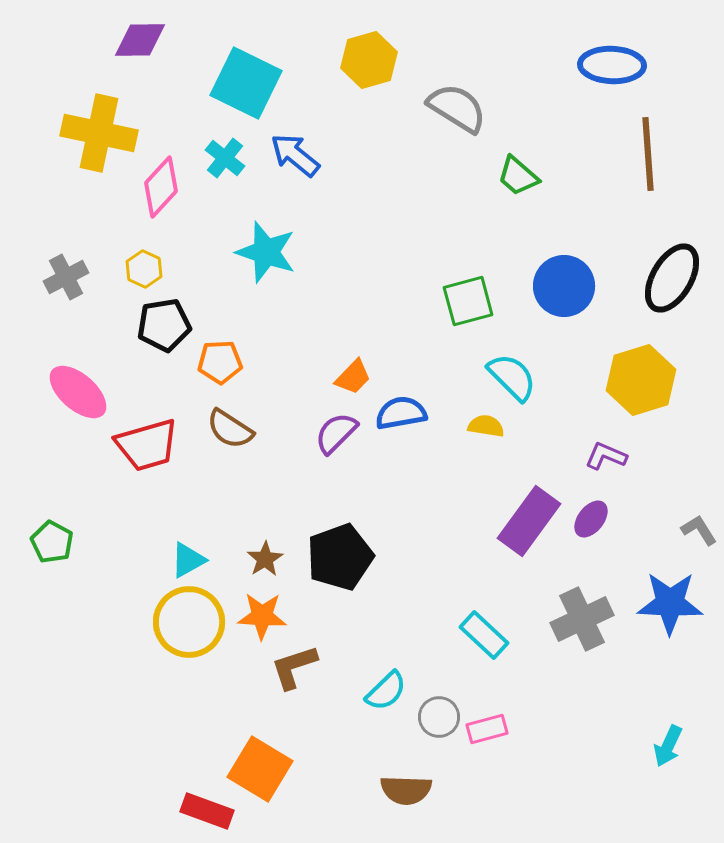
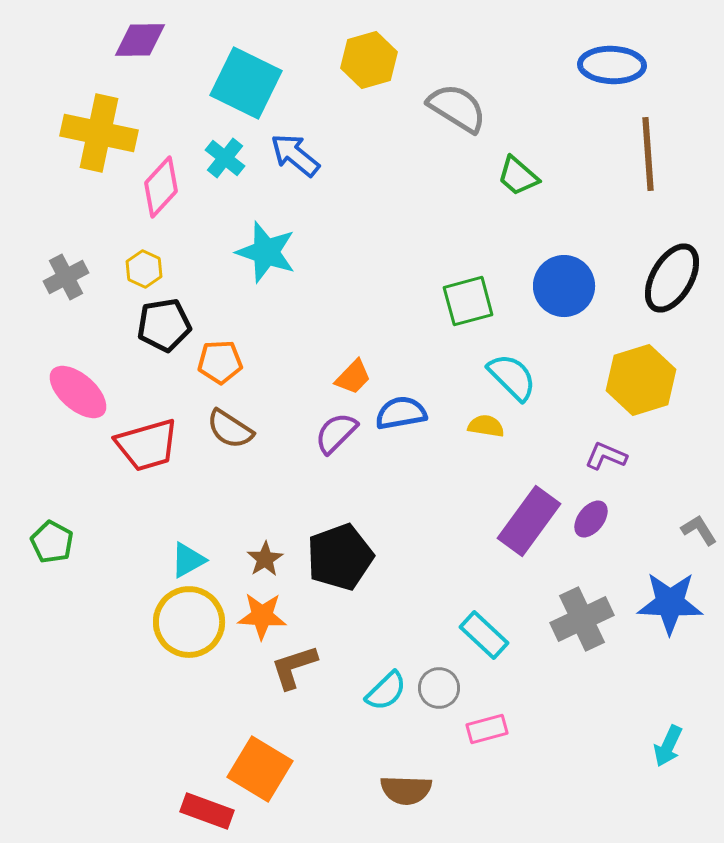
gray circle at (439, 717): moved 29 px up
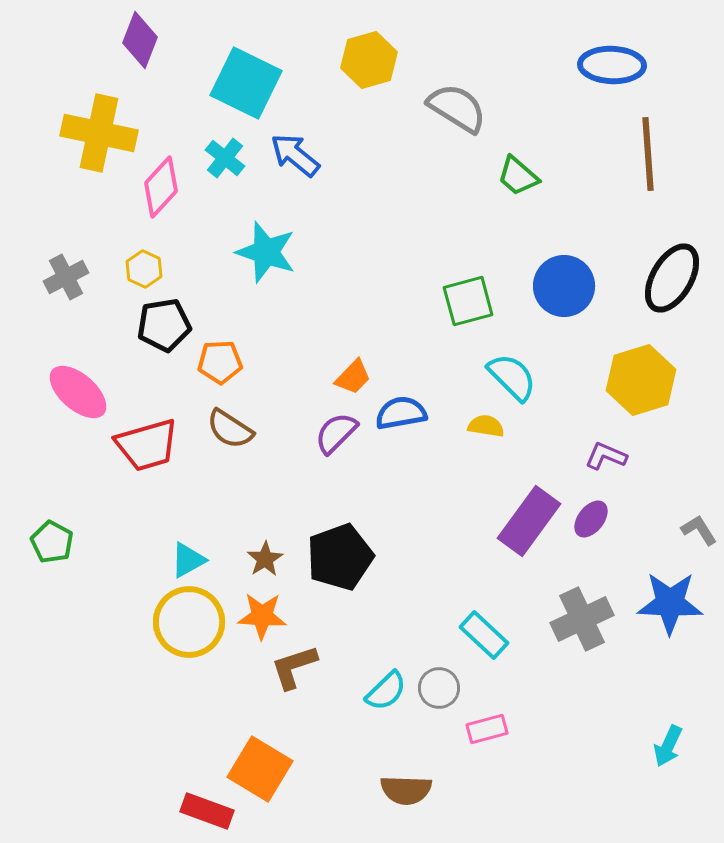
purple diamond at (140, 40): rotated 68 degrees counterclockwise
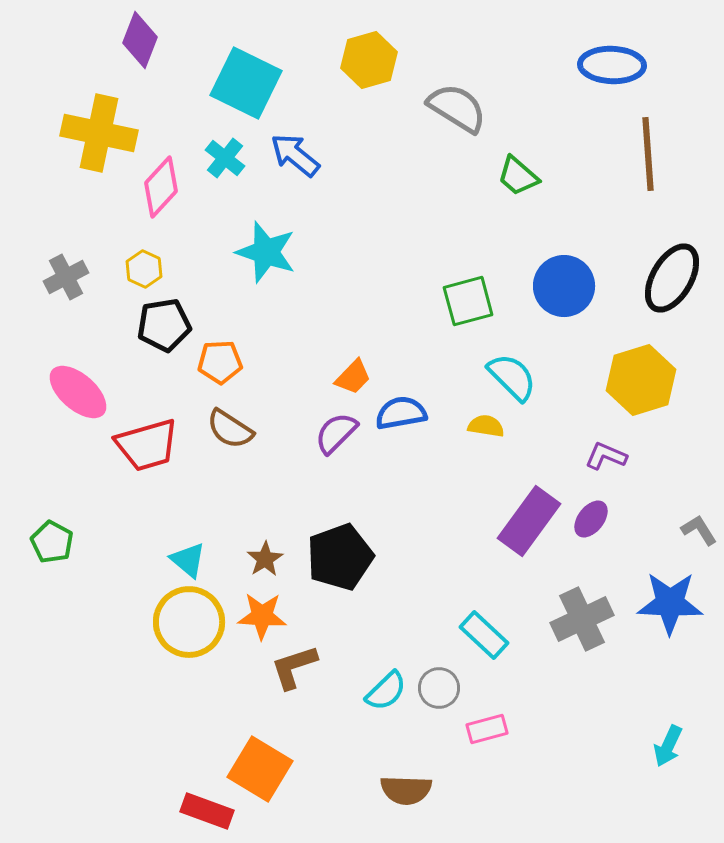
cyan triangle at (188, 560): rotated 51 degrees counterclockwise
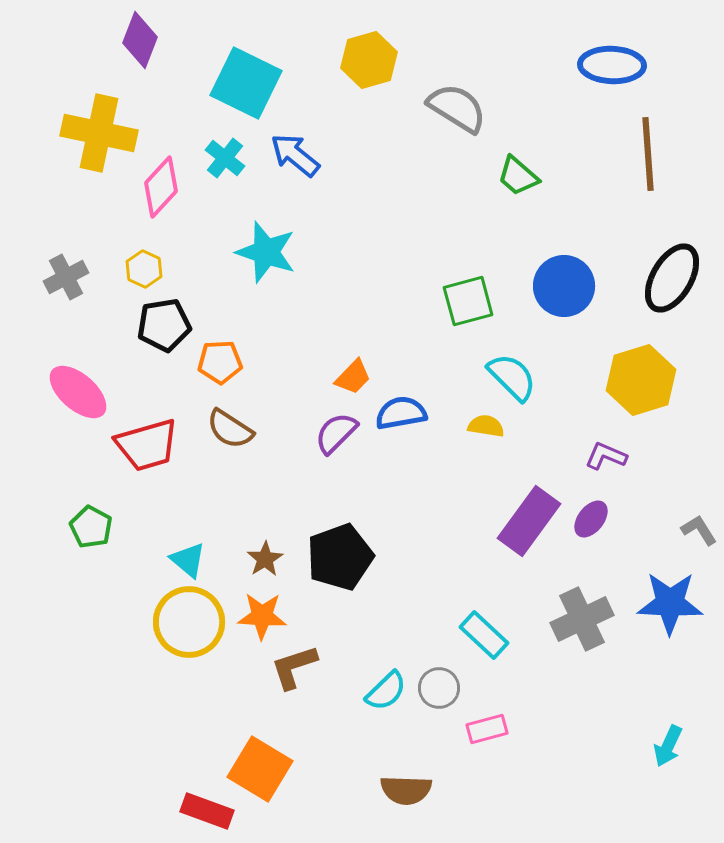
green pentagon at (52, 542): moved 39 px right, 15 px up
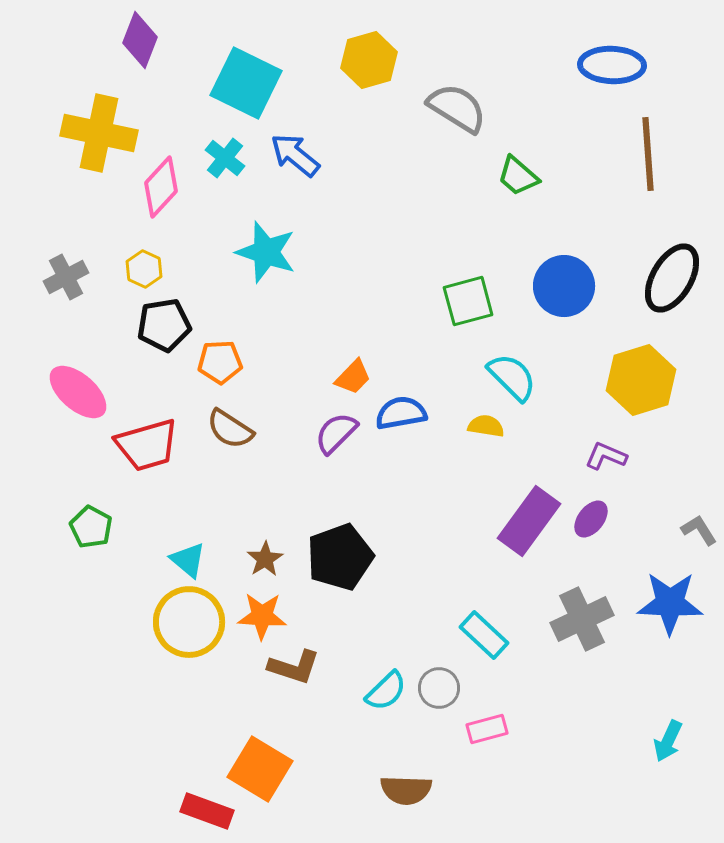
brown L-shape at (294, 667): rotated 144 degrees counterclockwise
cyan arrow at (668, 746): moved 5 px up
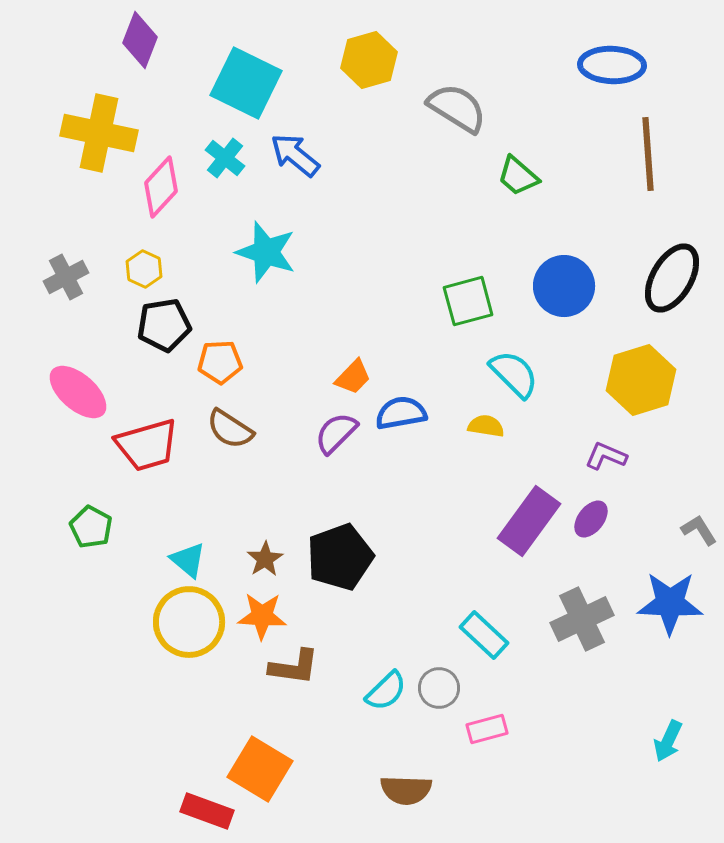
cyan semicircle at (512, 377): moved 2 px right, 3 px up
brown L-shape at (294, 667): rotated 10 degrees counterclockwise
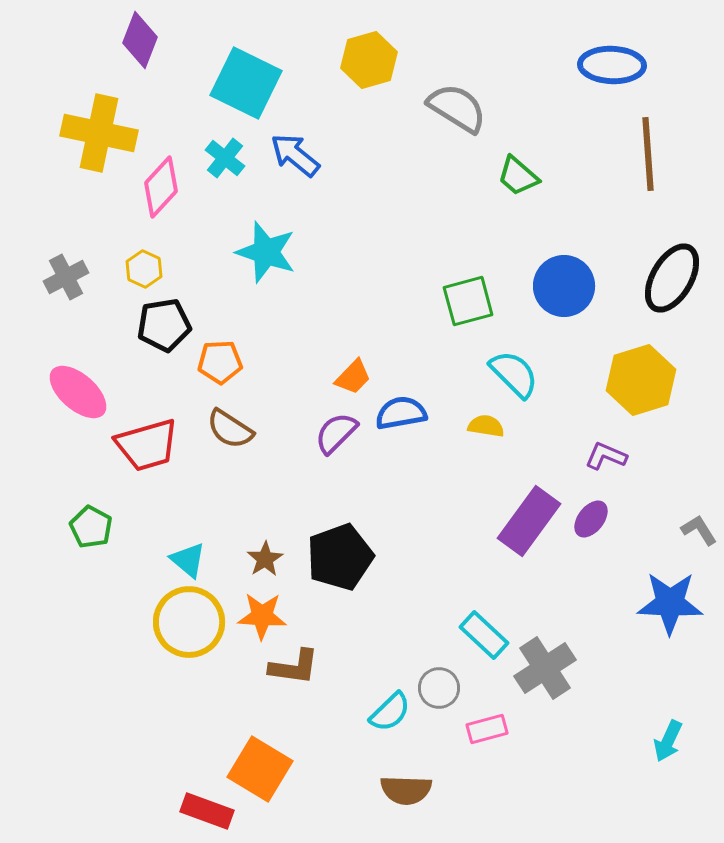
gray cross at (582, 619): moved 37 px left, 49 px down; rotated 8 degrees counterclockwise
cyan semicircle at (386, 691): moved 4 px right, 21 px down
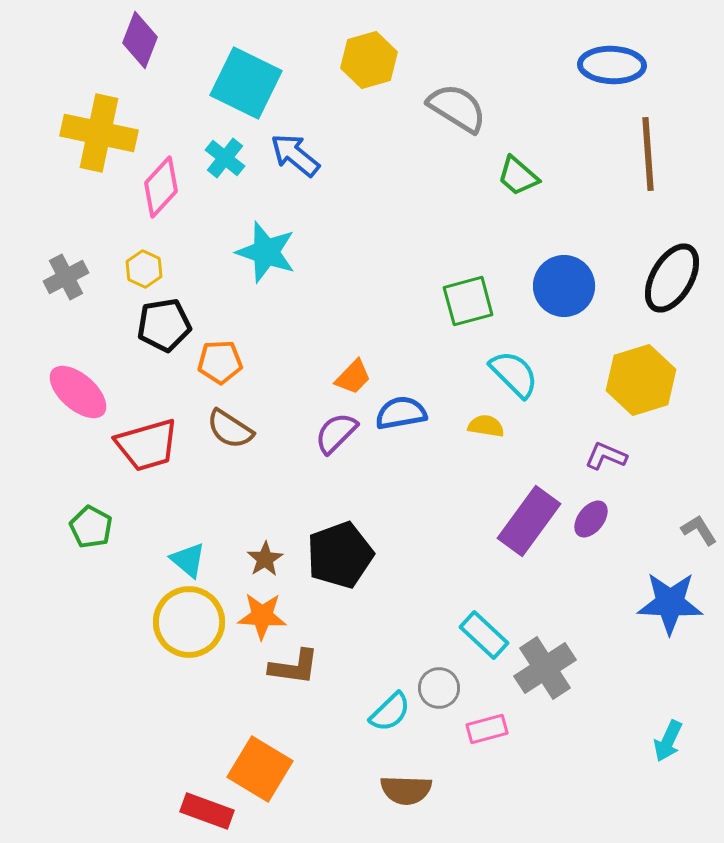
black pentagon at (340, 557): moved 2 px up
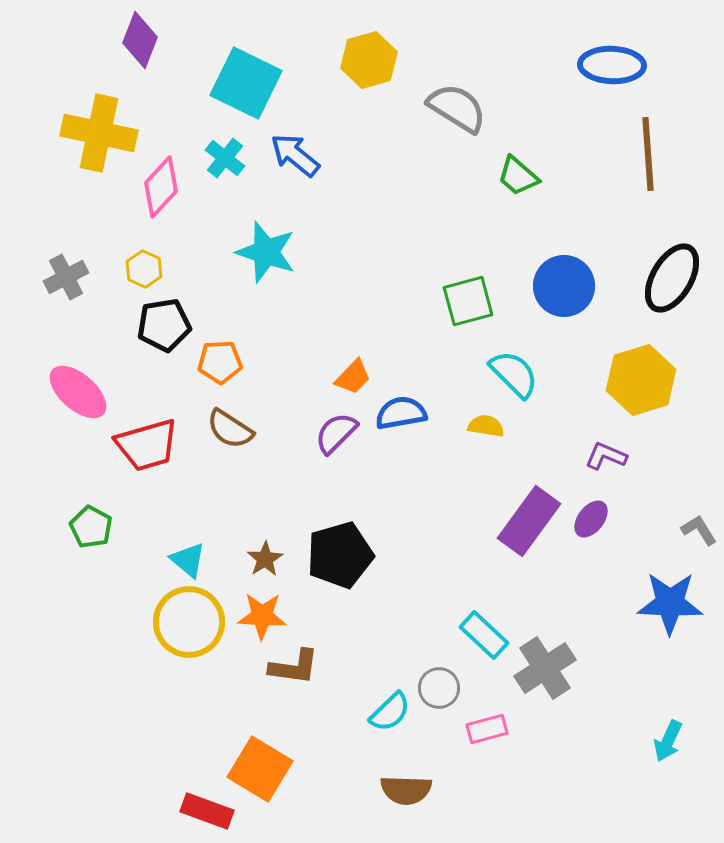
black pentagon at (340, 555): rotated 4 degrees clockwise
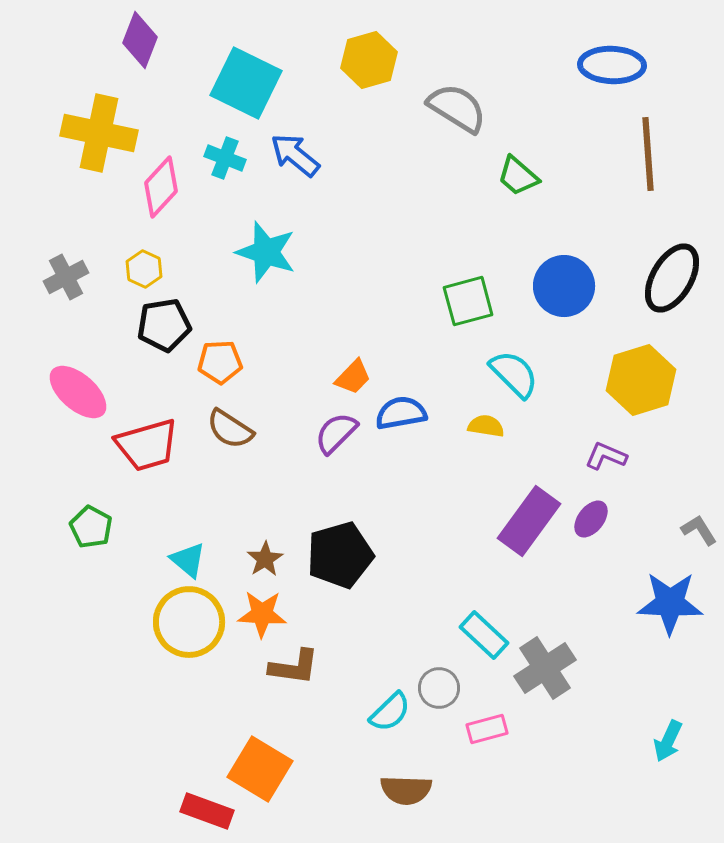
cyan cross at (225, 158): rotated 18 degrees counterclockwise
orange star at (262, 616): moved 2 px up
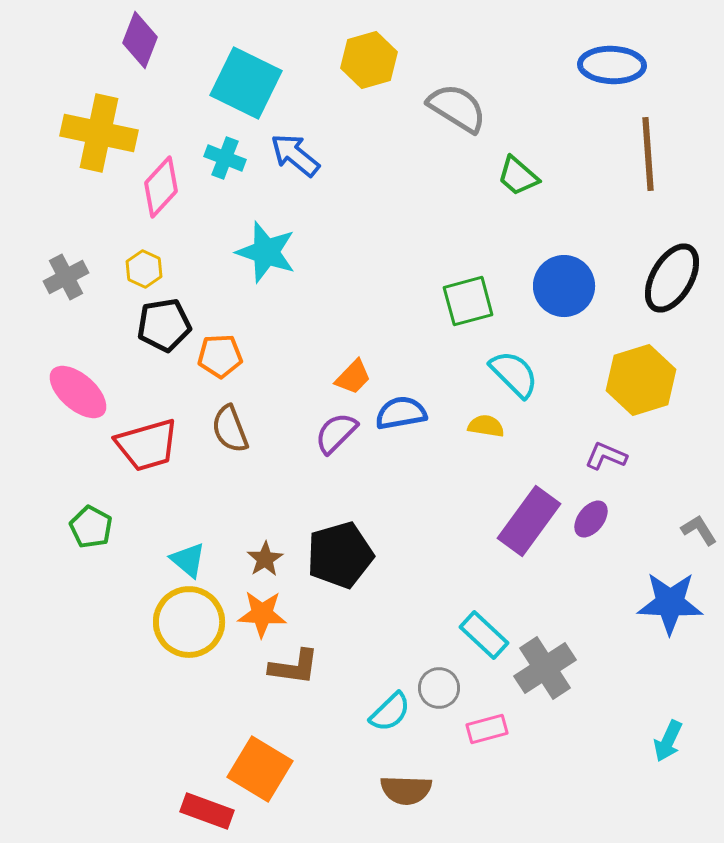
orange pentagon at (220, 362): moved 6 px up
brown semicircle at (230, 429): rotated 36 degrees clockwise
